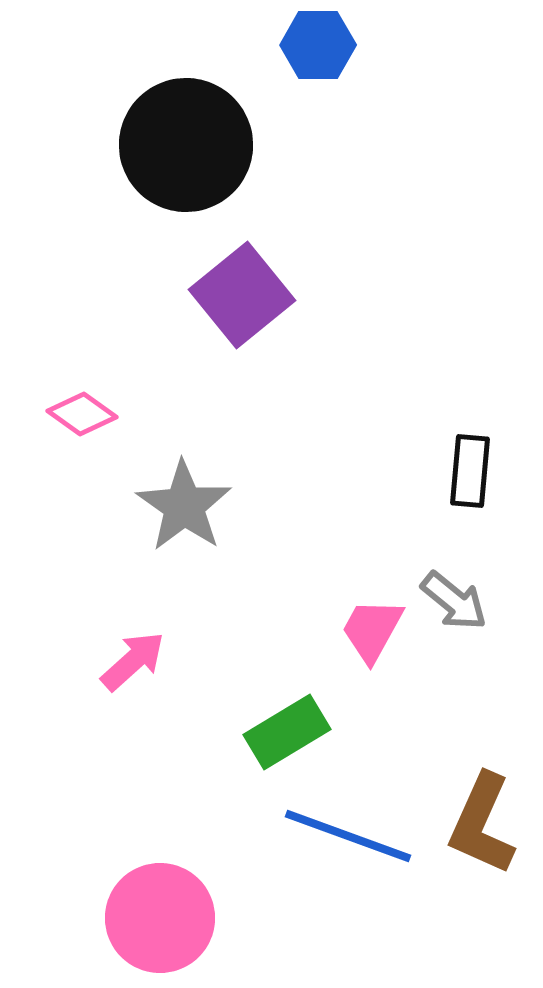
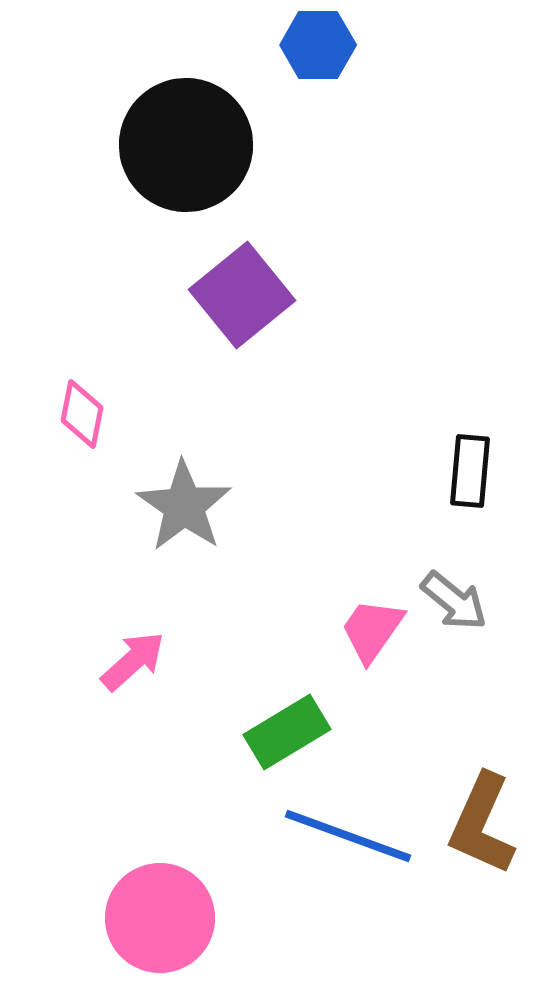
pink diamond: rotated 66 degrees clockwise
pink trapezoid: rotated 6 degrees clockwise
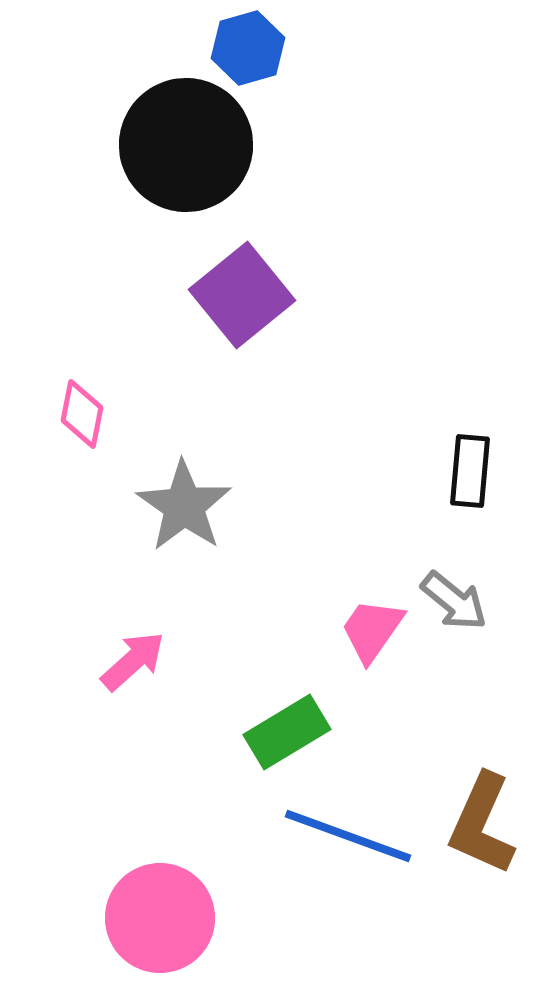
blue hexagon: moved 70 px left, 3 px down; rotated 16 degrees counterclockwise
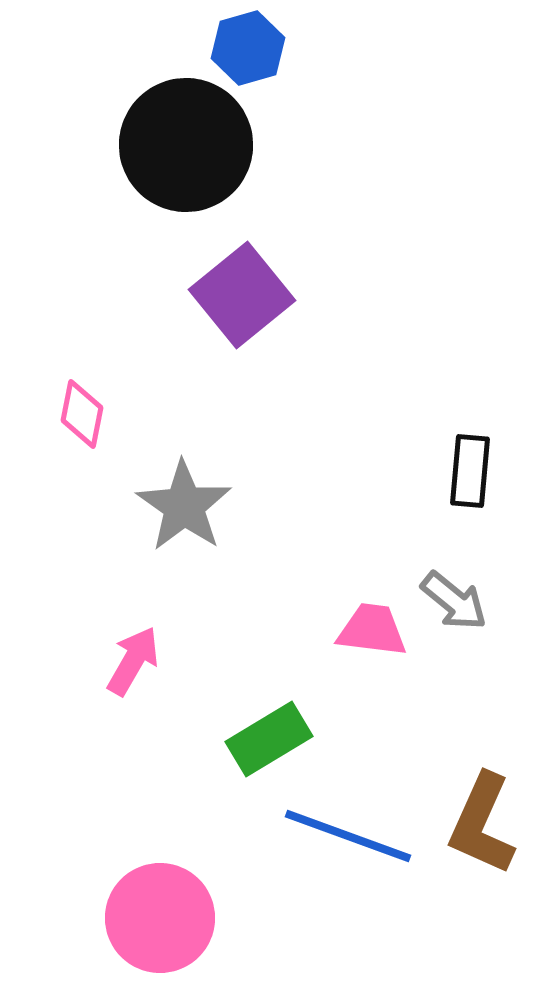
pink trapezoid: rotated 62 degrees clockwise
pink arrow: rotated 18 degrees counterclockwise
green rectangle: moved 18 px left, 7 px down
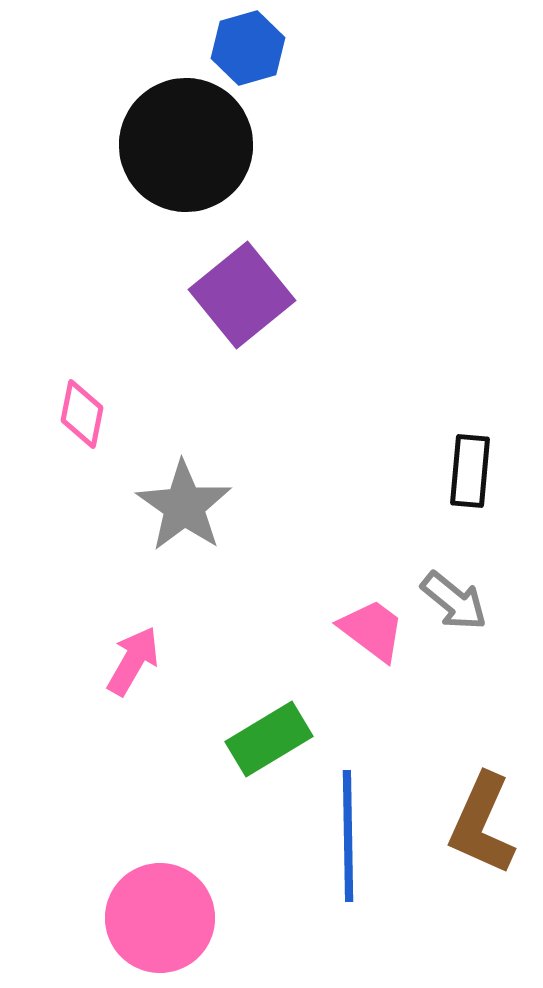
pink trapezoid: rotated 30 degrees clockwise
blue line: rotated 69 degrees clockwise
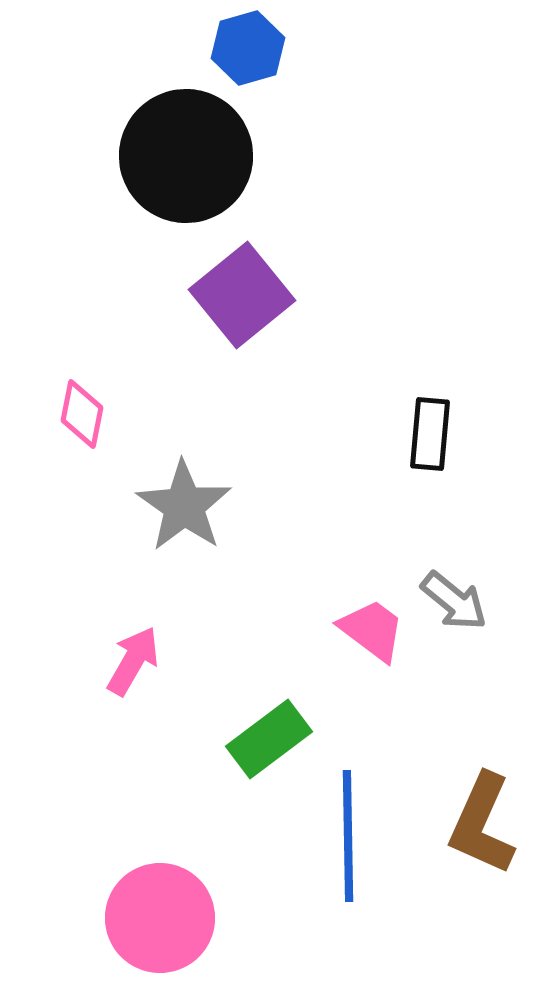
black circle: moved 11 px down
black rectangle: moved 40 px left, 37 px up
green rectangle: rotated 6 degrees counterclockwise
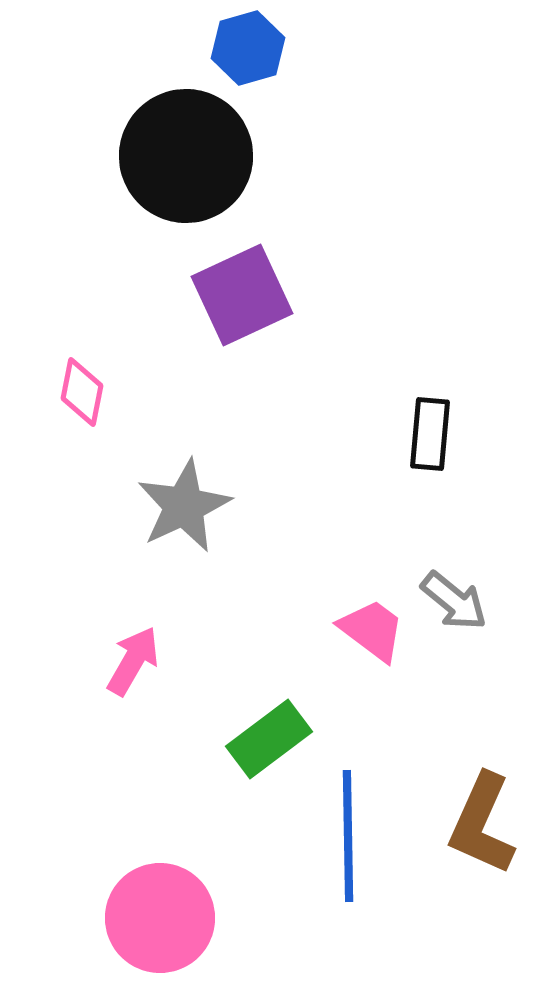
purple square: rotated 14 degrees clockwise
pink diamond: moved 22 px up
gray star: rotated 12 degrees clockwise
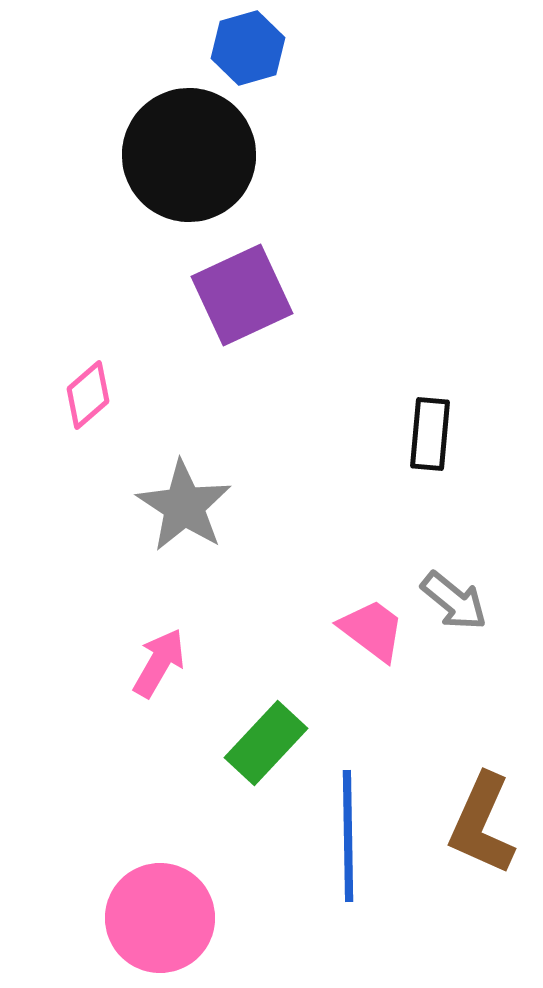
black circle: moved 3 px right, 1 px up
pink diamond: moved 6 px right, 3 px down; rotated 38 degrees clockwise
gray star: rotated 14 degrees counterclockwise
pink arrow: moved 26 px right, 2 px down
green rectangle: moved 3 px left, 4 px down; rotated 10 degrees counterclockwise
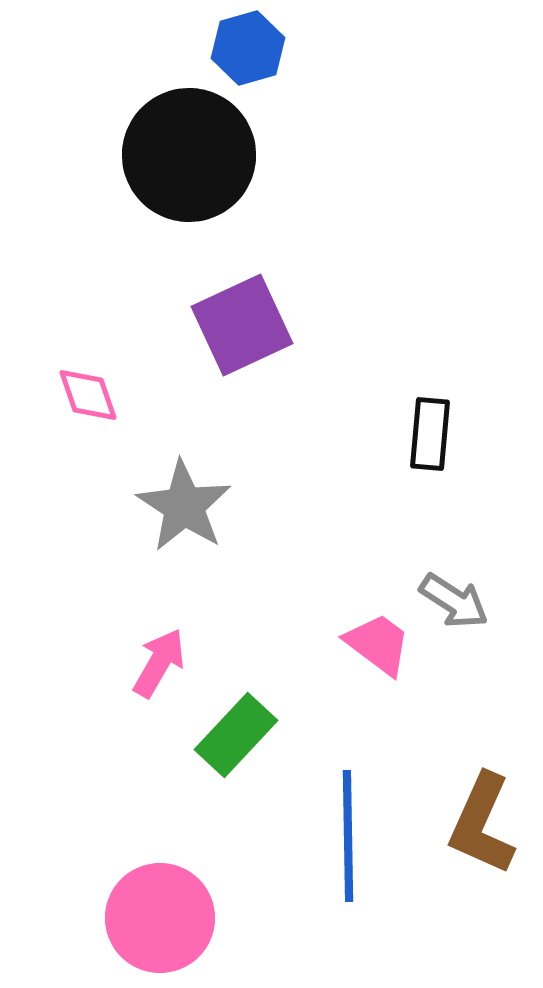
purple square: moved 30 px down
pink diamond: rotated 68 degrees counterclockwise
gray arrow: rotated 6 degrees counterclockwise
pink trapezoid: moved 6 px right, 14 px down
green rectangle: moved 30 px left, 8 px up
